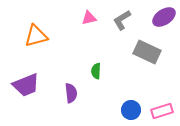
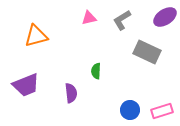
purple ellipse: moved 1 px right
blue circle: moved 1 px left
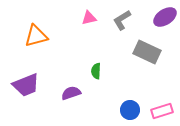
purple semicircle: rotated 102 degrees counterclockwise
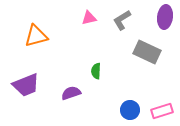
purple ellipse: rotated 50 degrees counterclockwise
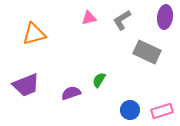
orange triangle: moved 2 px left, 2 px up
green semicircle: moved 3 px right, 9 px down; rotated 28 degrees clockwise
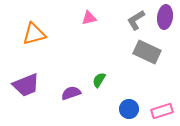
gray L-shape: moved 14 px right
blue circle: moved 1 px left, 1 px up
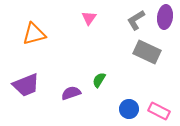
pink triangle: rotated 42 degrees counterclockwise
pink rectangle: moved 3 px left; rotated 45 degrees clockwise
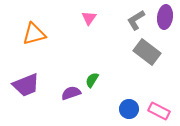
gray rectangle: rotated 12 degrees clockwise
green semicircle: moved 7 px left
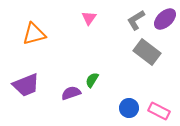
purple ellipse: moved 2 px down; rotated 40 degrees clockwise
blue circle: moved 1 px up
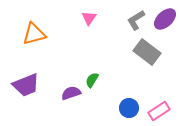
pink rectangle: rotated 60 degrees counterclockwise
